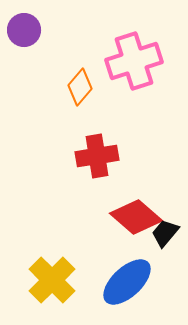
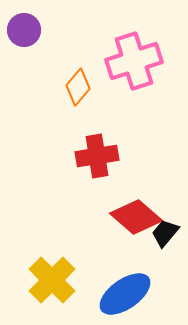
orange diamond: moved 2 px left
blue ellipse: moved 2 px left, 12 px down; rotated 8 degrees clockwise
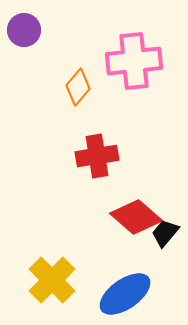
pink cross: rotated 12 degrees clockwise
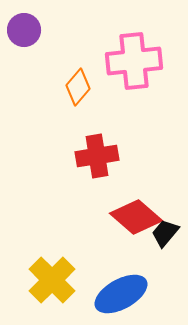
blue ellipse: moved 4 px left; rotated 6 degrees clockwise
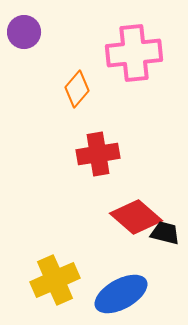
purple circle: moved 2 px down
pink cross: moved 8 px up
orange diamond: moved 1 px left, 2 px down
red cross: moved 1 px right, 2 px up
black trapezoid: rotated 64 degrees clockwise
yellow cross: moved 3 px right; rotated 21 degrees clockwise
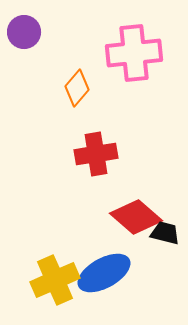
orange diamond: moved 1 px up
red cross: moved 2 px left
blue ellipse: moved 17 px left, 21 px up
